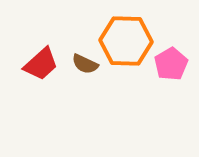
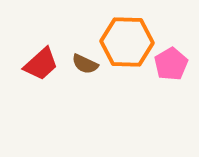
orange hexagon: moved 1 px right, 1 px down
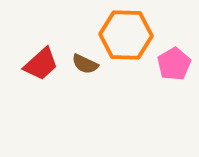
orange hexagon: moved 1 px left, 7 px up
pink pentagon: moved 3 px right
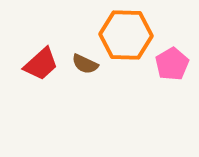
pink pentagon: moved 2 px left
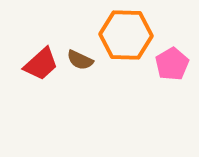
brown semicircle: moved 5 px left, 4 px up
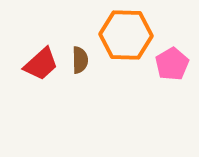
brown semicircle: rotated 116 degrees counterclockwise
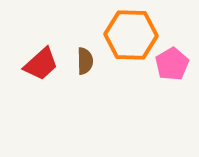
orange hexagon: moved 5 px right
brown semicircle: moved 5 px right, 1 px down
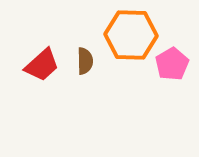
red trapezoid: moved 1 px right, 1 px down
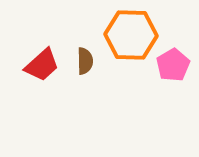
pink pentagon: moved 1 px right, 1 px down
